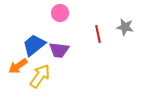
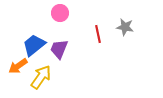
purple trapezoid: moved 1 px up; rotated 105 degrees clockwise
yellow arrow: moved 1 px right, 1 px down
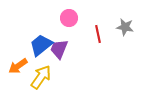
pink circle: moved 9 px right, 5 px down
blue trapezoid: moved 7 px right
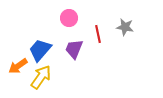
blue trapezoid: moved 1 px left, 5 px down; rotated 10 degrees counterclockwise
purple trapezoid: moved 15 px right
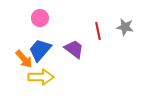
pink circle: moved 29 px left
red line: moved 3 px up
purple trapezoid: rotated 105 degrees clockwise
orange arrow: moved 6 px right, 7 px up; rotated 96 degrees counterclockwise
yellow arrow: rotated 55 degrees clockwise
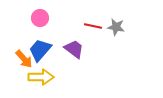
gray star: moved 9 px left
red line: moved 5 px left, 5 px up; rotated 66 degrees counterclockwise
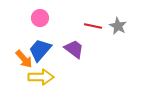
gray star: moved 2 px right, 1 px up; rotated 18 degrees clockwise
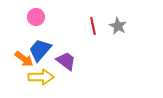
pink circle: moved 4 px left, 1 px up
red line: rotated 66 degrees clockwise
purple trapezoid: moved 8 px left, 12 px down
orange arrow: rotated 12 degrees counterclockwise
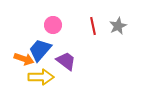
pink circle: moved 17 px right, 8 px down
gray star: rotated 18 degrees clockwise
orange arrow: rotated 18 degrees counterclockwise
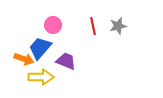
gray star: rotated 12 degrees clockwise
blue trapezoid: moved 2 px up
purple trapezoid: rotated 15 degrees counterclockwise
